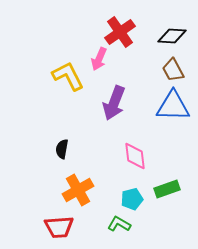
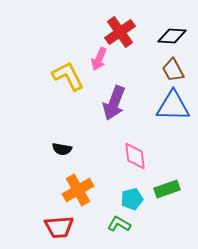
black semicircle: rotated 90 degrees counterclockwise
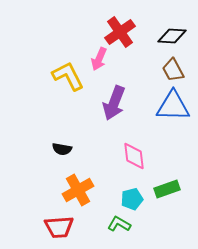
pink diamond: moved 1 px left
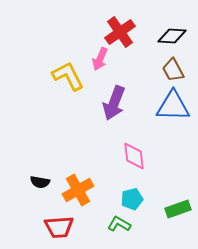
pink arrow: moved 1 px right
black semicircle: moved 22 px left, 33 px down
green rectangle: moved 11 px right, 20 px down
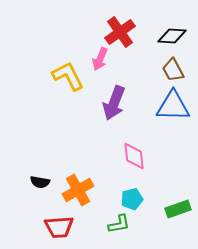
green L-shape: rotated 140 degrees clockwise
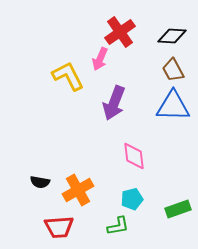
green L-shape: moved 1 px left, 2 px down
